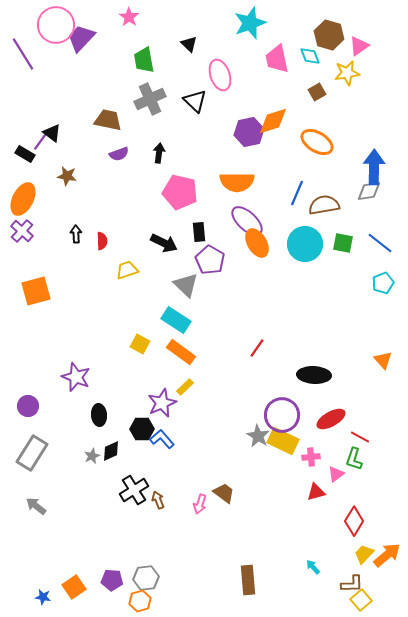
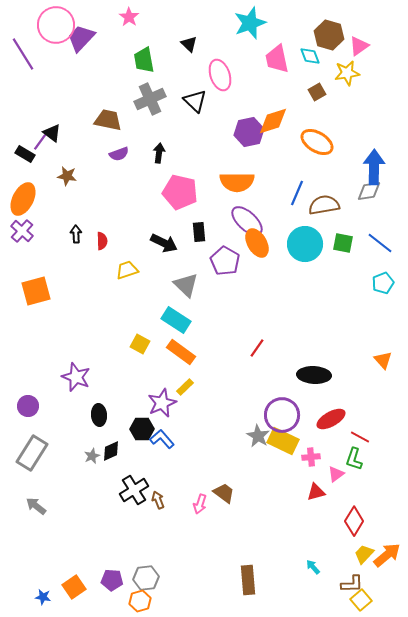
purple pentagon at (210, 260): moved 15 px right, 1 px down
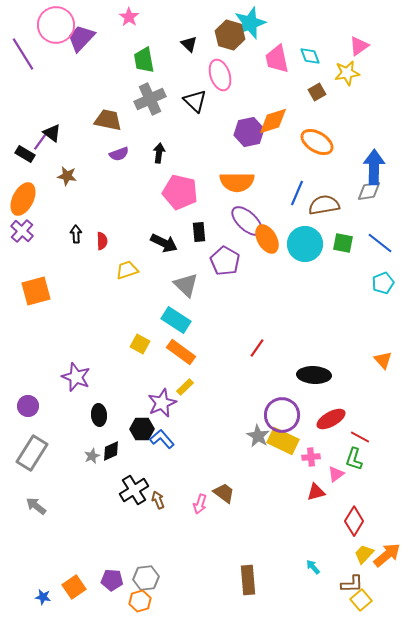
brown hexagon at (329, 35): moved 99 px left
orange ellipse at (257, 243): moved 10 px right, 4 px up
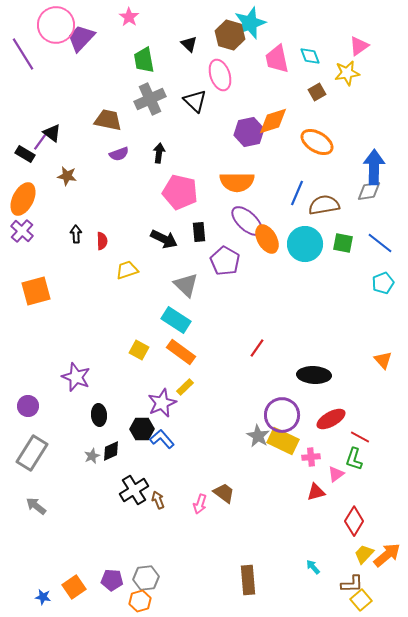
black arrow at (164, 243): moved 4 px up
yellow square at (140, 344): moved 1 px left, 6 px down
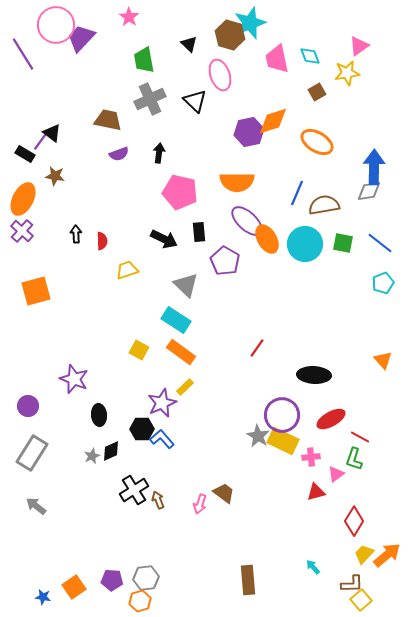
brown star at (67, 176): moved 12 px left
purple star at (76, 377): moved 2 px left, 2 px down
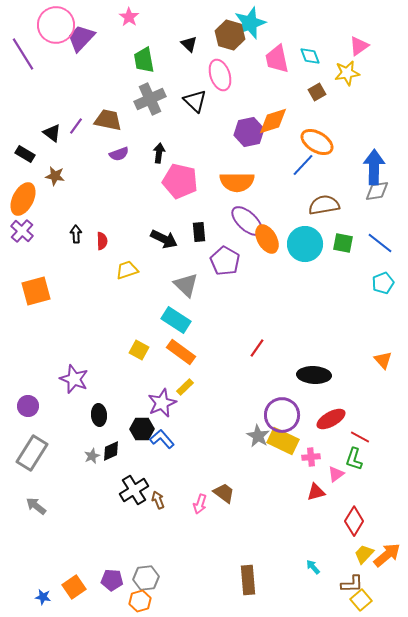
purple line at (40, 142): moved 36 px right, 16 px up
gray diamond at (369, 191): moved 8 px right
pink pentagon at (180, 192): moved 11 px up
blue line at (297, 193): moved 6 px right, 28 px up; rotated 20 degrees clockwise
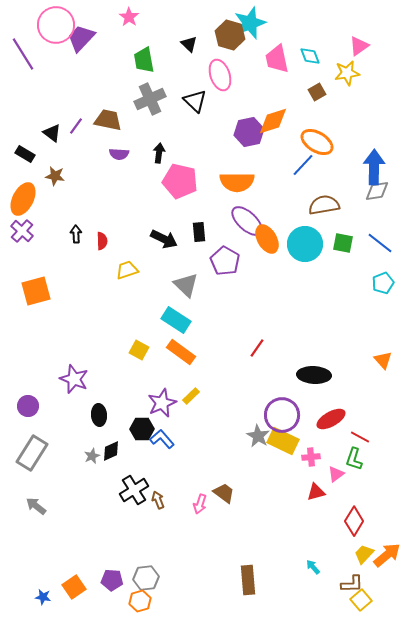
purple semicircle at (119, 154): rotated 24 degrees clockwise
yellow rectangle at (185, 387): moved 6 px right, 9 px down
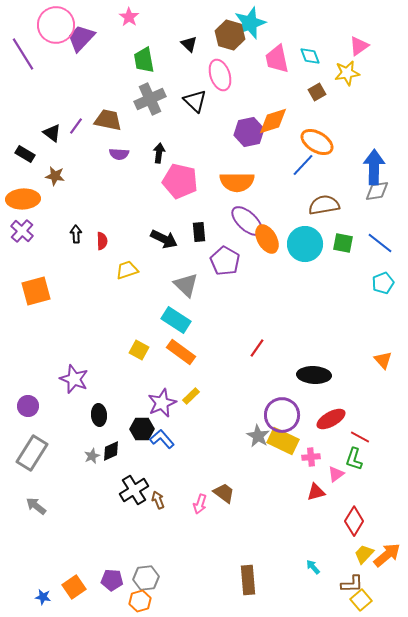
orange ellipse at (23, 199): rotated 60 degrees clockwise
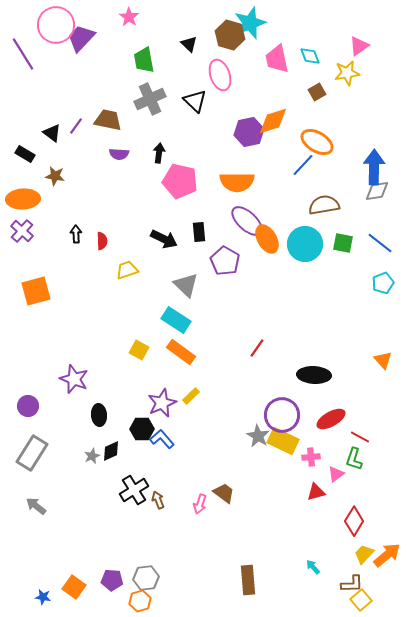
orange square at (74, 587): rotated 20 degrees counterclockwise
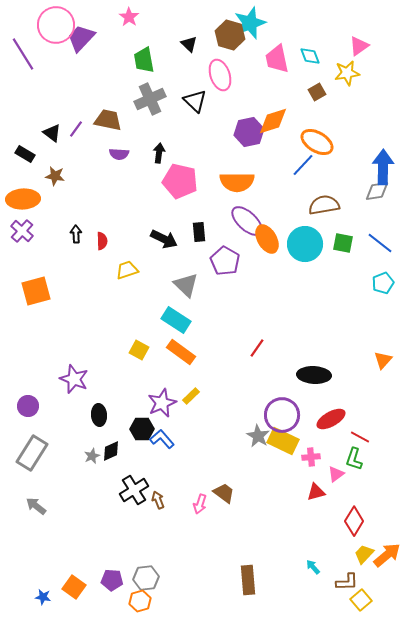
purple line at (76, 126): moved 3 px down
blue arrow at (374, 167): moved 9 px right
orange triangle at (383, 360): rotated 24 degrees clockwise
brown L-shape at (352, 584): moved 5 px left, 2 px up
